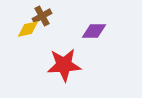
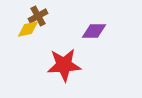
brown cross: moved 4 px left
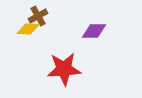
yellow diamond: rotated 15 degrees clockwise
red star: moved 4 px down
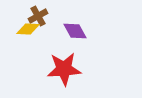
purple diamond: moved 19 px left; rotated 60 degrees clockwise
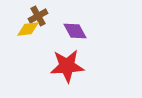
yellow diamond: rotated 10 degrees counterclockwise
red star: moved 3 px right, 3 px up
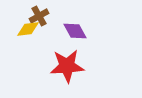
brown cross: moved 1 px right
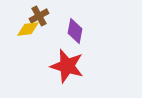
purple diamond: rotated 40 degrees clockwise
red star: rotated 20 degrees clockwise
